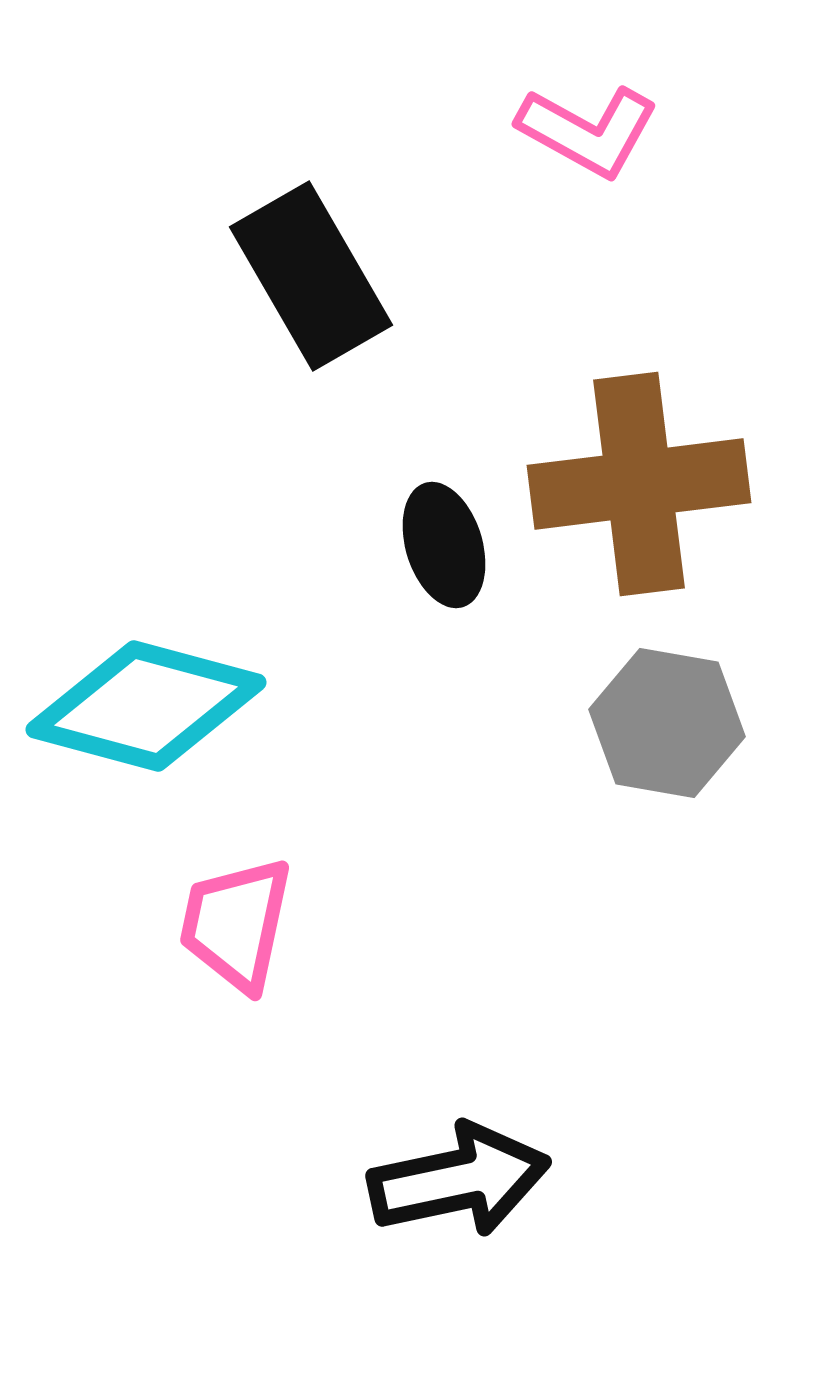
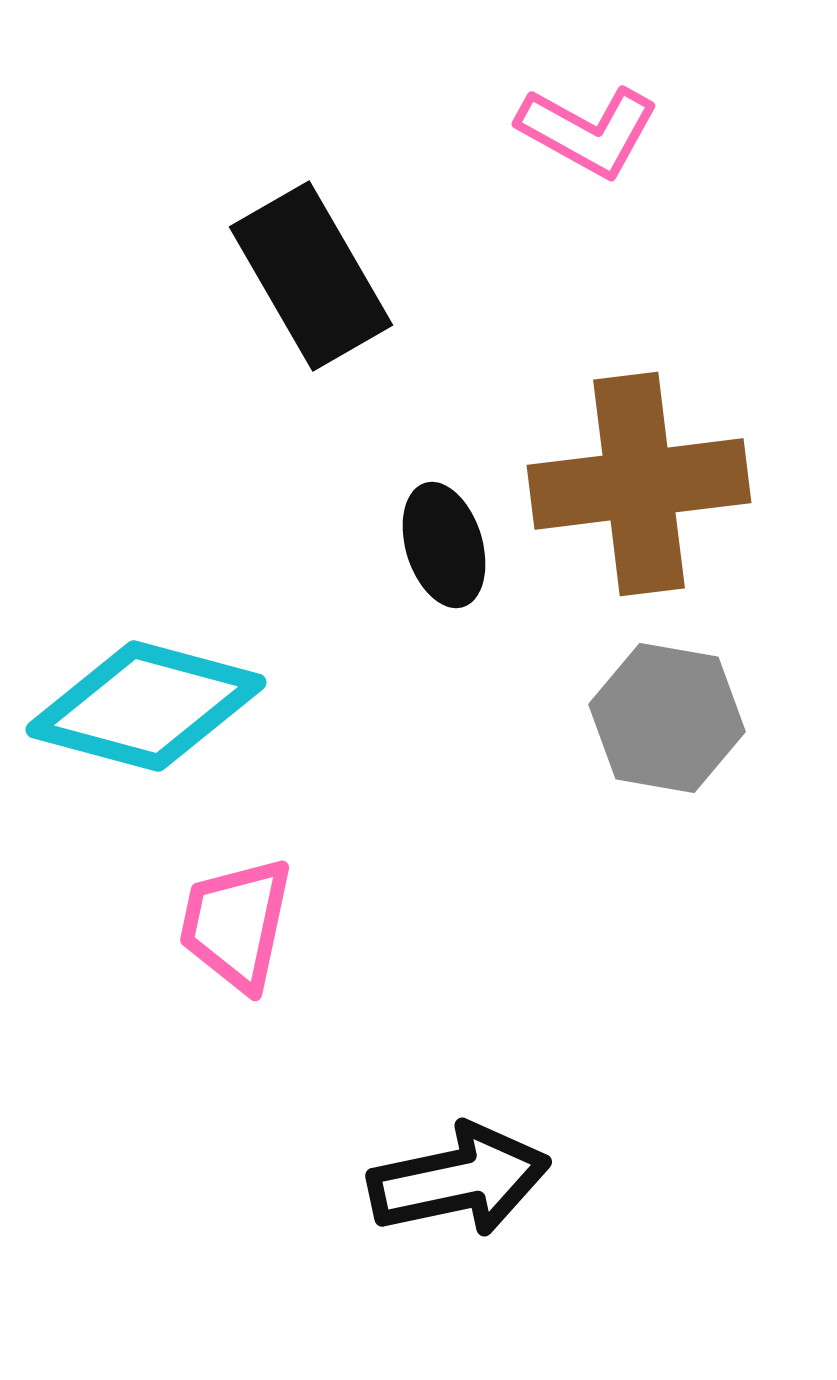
gray hexagon: moved 5 px up
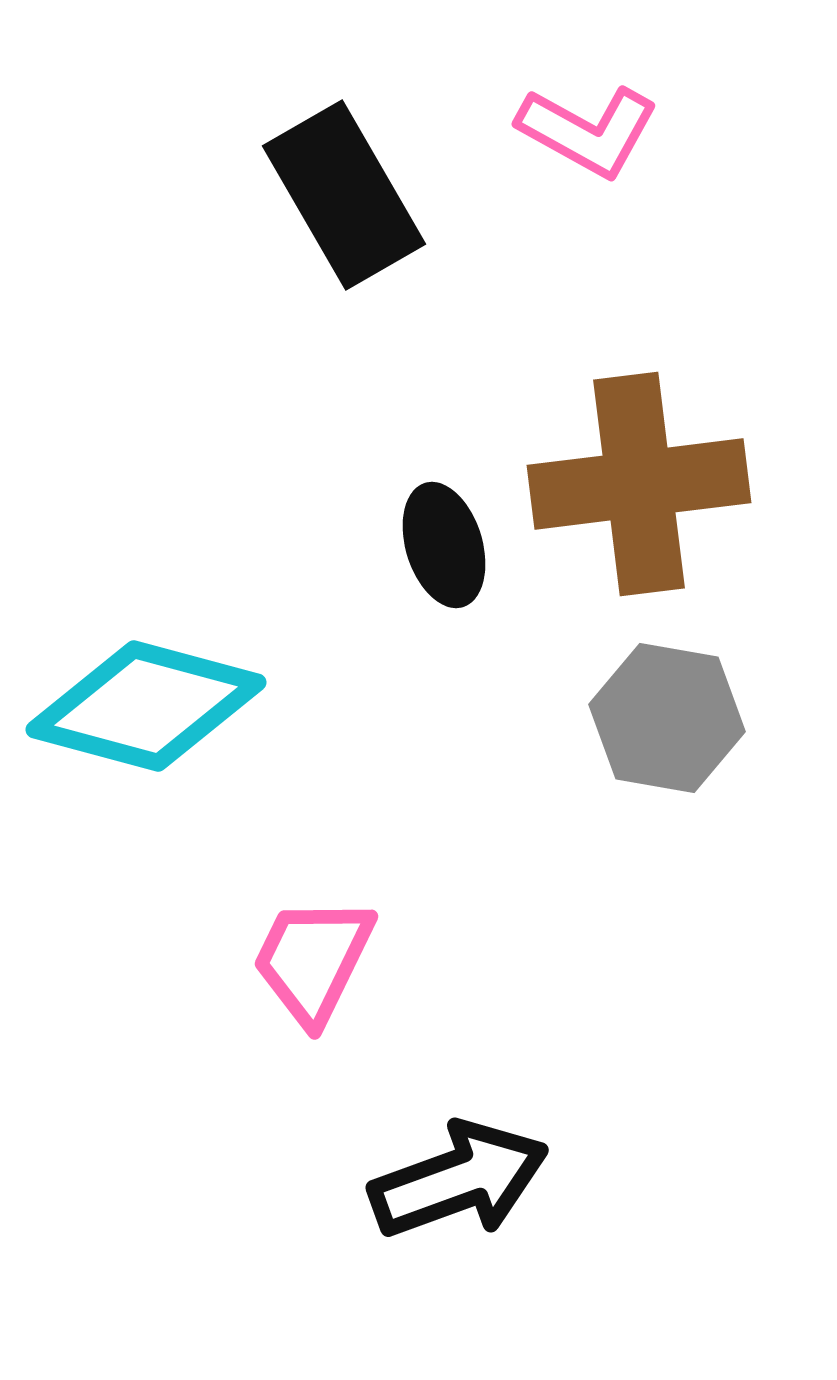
black rectangle: moved 33 px right, 81 px up
pink trapezoid: moved 77 px right, 36 px down; rotated 14 degrees clockwise
black arrow: rotated 8 degrees counterclockwise
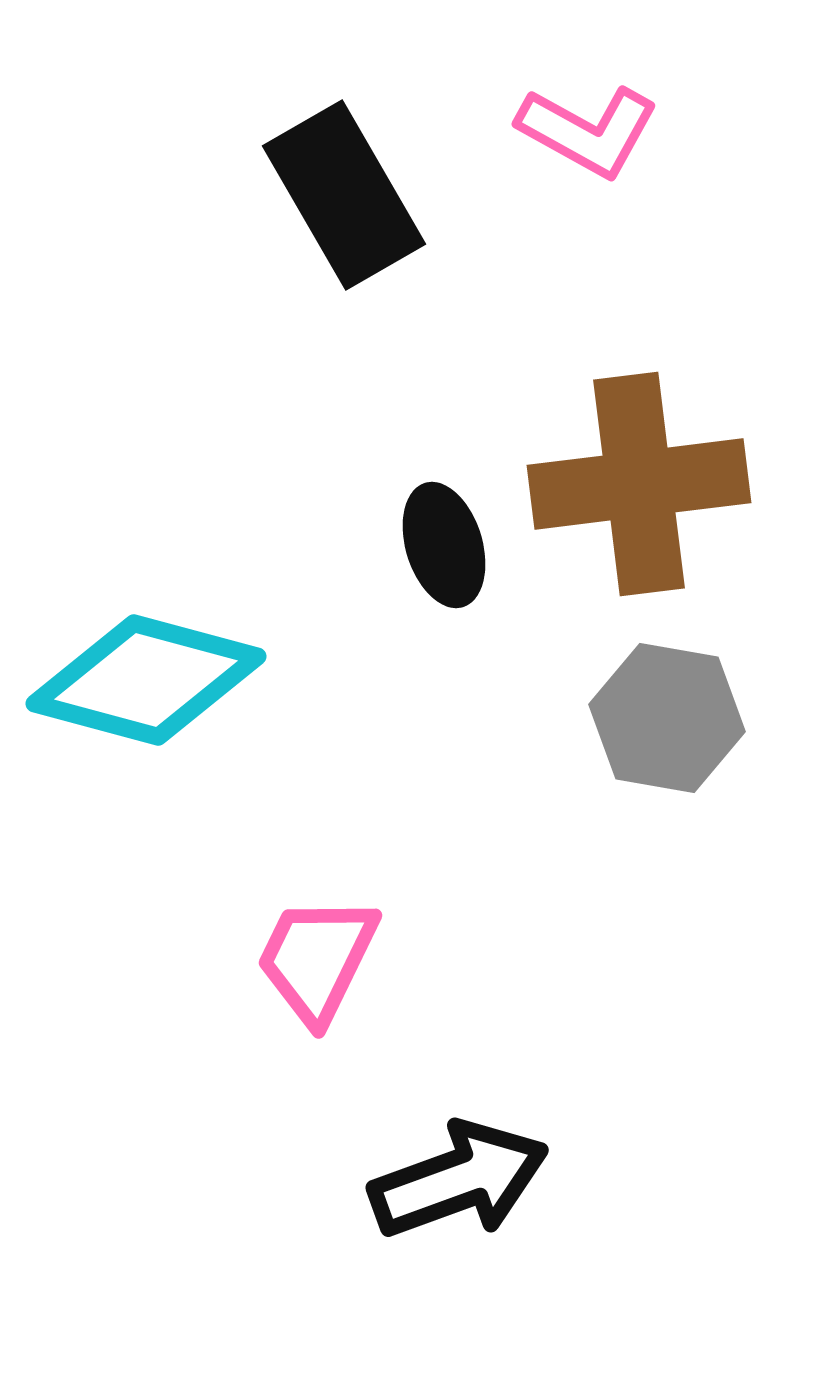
cyan diamond: moved 26 px up
pink trapezoid: moved 4 px right, 1 px up
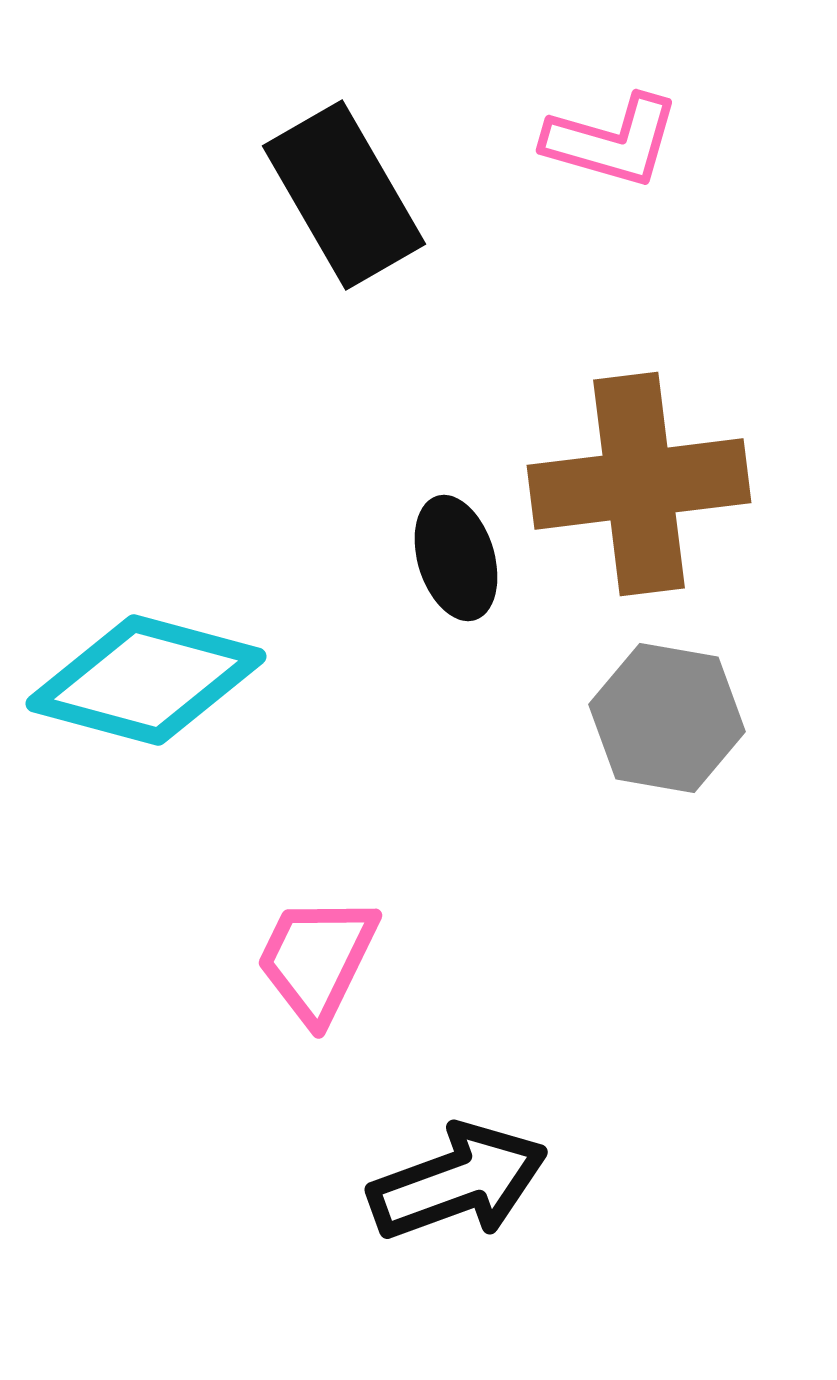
pink L-shape: moved 24 px right, 10 px down; rotated 13 degrees counterclockwise
black ellipse: moved 12 px right, 13 px down
black arrow: moved 1 px left, 2 px down
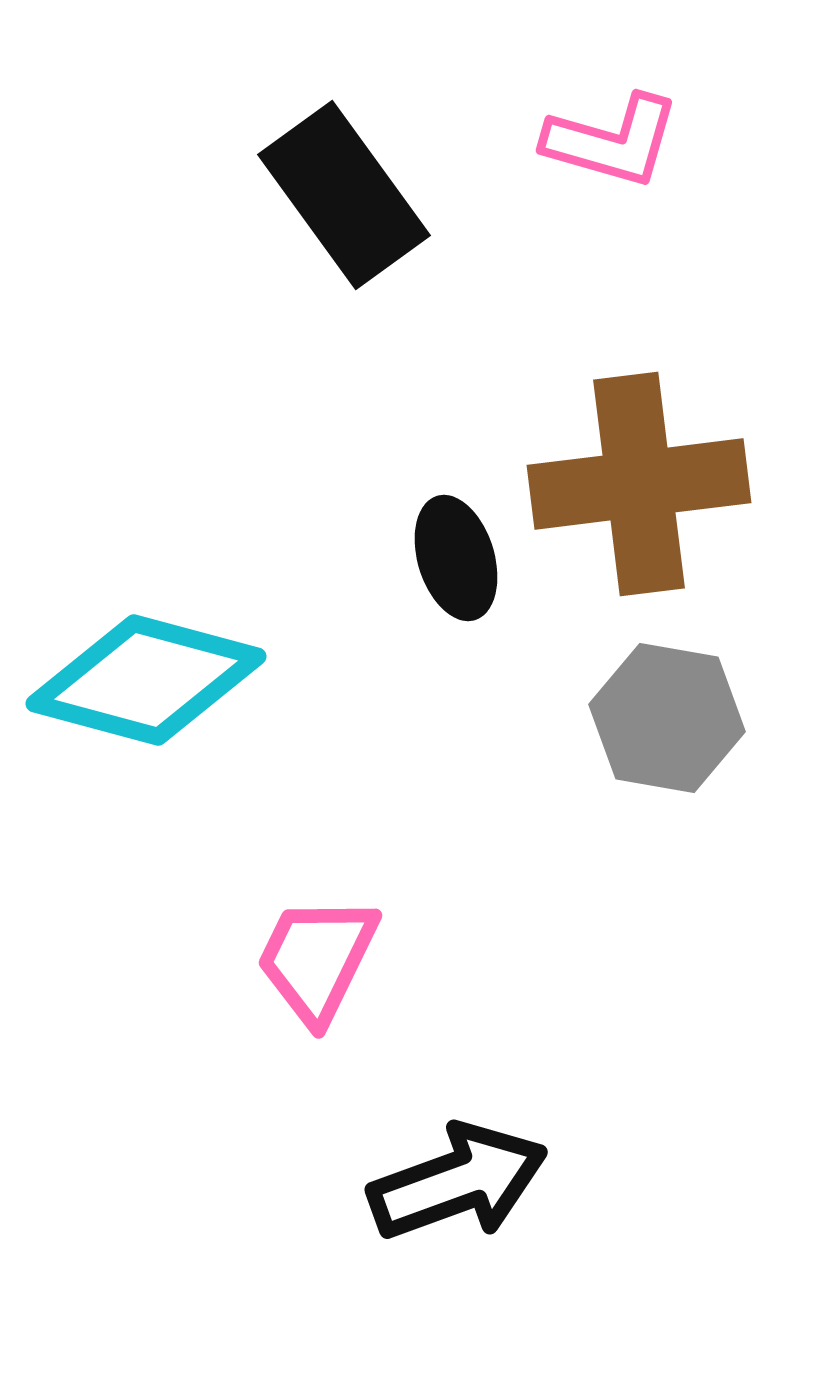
black rectangle: rotated 6 degrees counterclockwise
